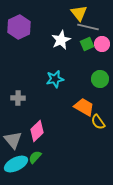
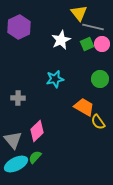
gray line: moved 5 px right
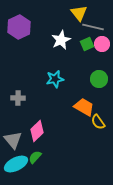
green circle: moved 1 px left
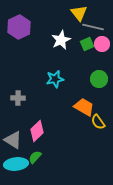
gray triangle: rotated 18 degrees counterclockwise
cyan ellipse: rotated 20 degrees clockwise
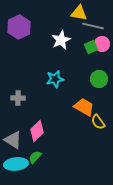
yellow triangle: rotated 42 degrees counterclockwise
gray line: moved 1 px up
green square: moved 4 px right, 3 px down
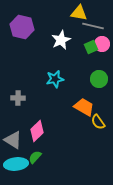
purple hexagon: moved 3 px right; rotated 20 degrees counterclockwise
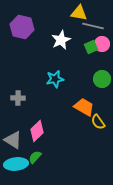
green circle: moved 3 px right
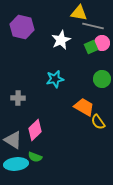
pink circle: moved 1 px up
pink diamond: moved 2 px left, 1 px up
green semicircle: rotated 112 degrees counterclockwise
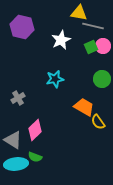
pink circle: moved 1 px right, 3 px down
gray cross: rotated 32 degrees counterclockwise
